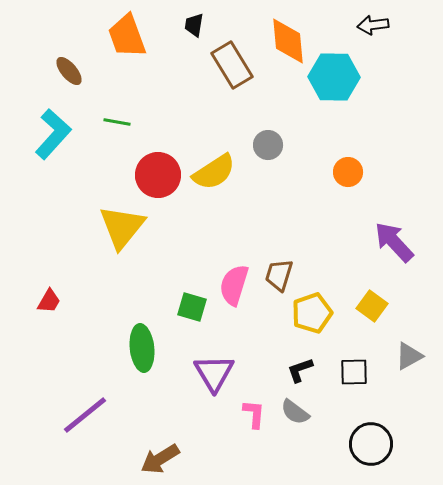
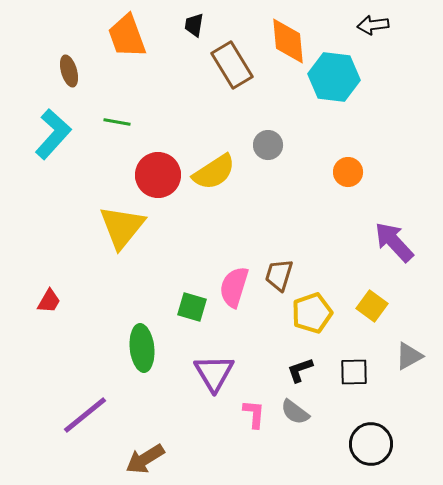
brown ellipse: rotated 24 degrees clockwise
cyan hexagon: rotated 6 degrees clockwise
pink semicircle: moved 2 px down
brown arrow: moved 15 px left
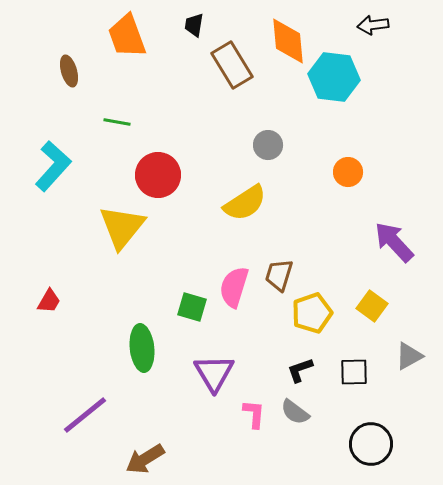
cyan L-shape: moved 32 px down
yellow semicircle: moved 31 px right, 31 px down
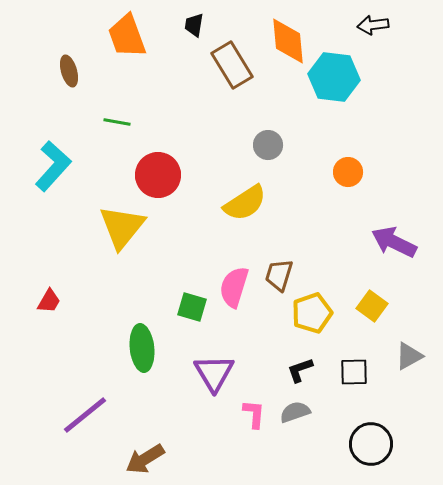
purple arrow: rotated 21 degrees counterclockwise
gray semicircle: rotated 124 degrees clockwise
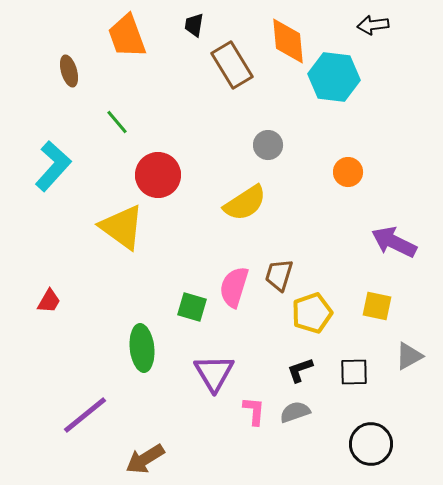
green line: rotated 40 degrees clockwise
yellow triangle: rotated 33 degrees counterclockwise
yellow square: moved 5 px right; rotated 24 degrees counterclockwise
pink L-shape: moved 3 px up
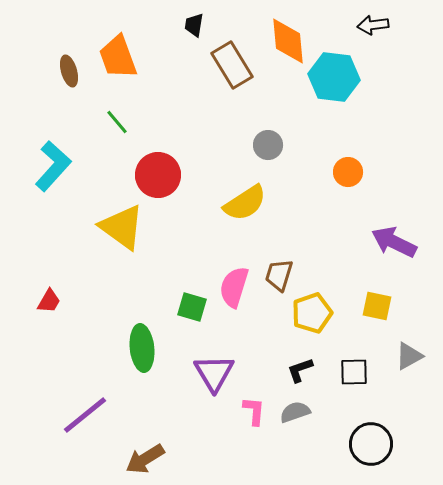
orange trapezoid: moved 9 px left, 21 px down
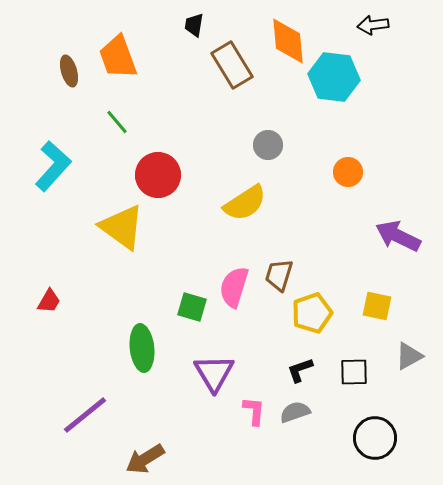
purple arrow: moved 4 px right, 6 px up
black circle: moved 4 px right, 6 px up
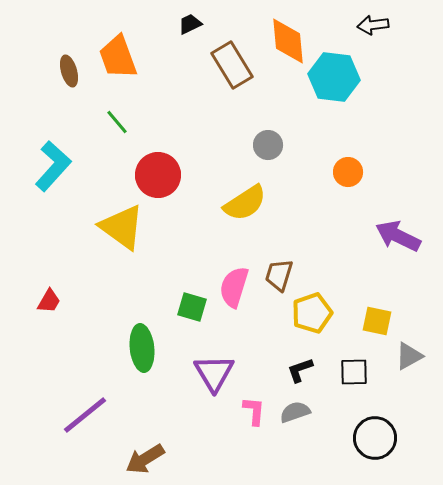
black trapezoid: moved 4 px left, 1 px up; rotated 55 degrees clockwise
yellow square: moved 15 px down
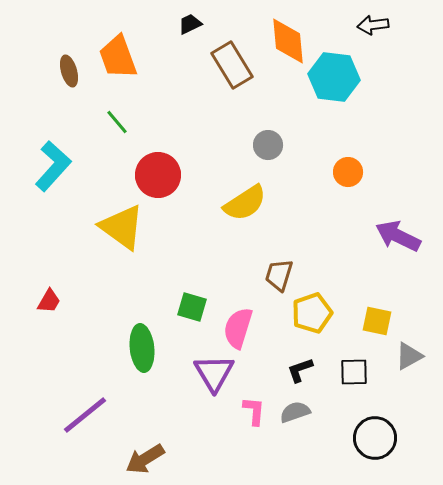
pink semicircle: moved 4 px right, 41 px down
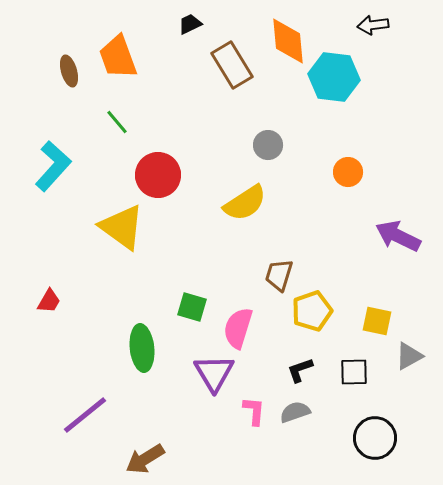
yellow pentagon: moved 2 px up
